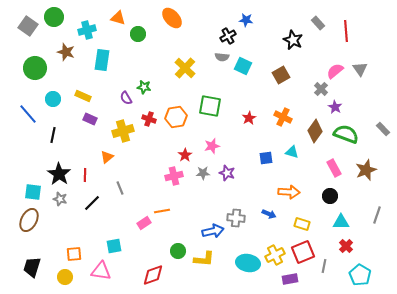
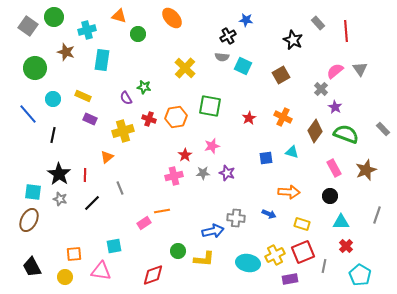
orange triangle at (118, 18): moved 1 px right, 2 px up
black trapezoid at (32, 267): rotated 45 degrees counterclockwise
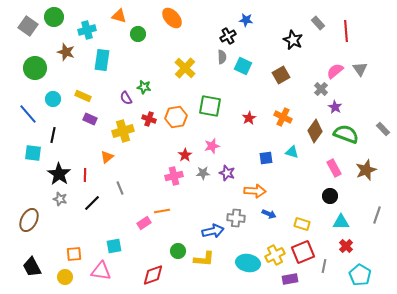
gray semicircle at (222, 57): rotated 96 degrees counterclockwise
cyan square at (33, 192): moved 39 px up
orange arrow at (289, 192): moved 34 px left, 1 px up
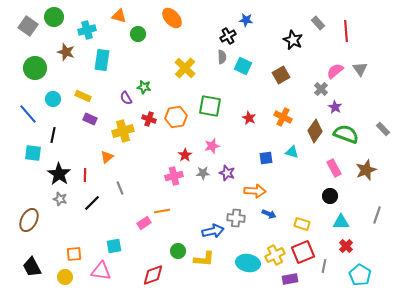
red star at (249, 118): rotated 16 degrees counterclockwise
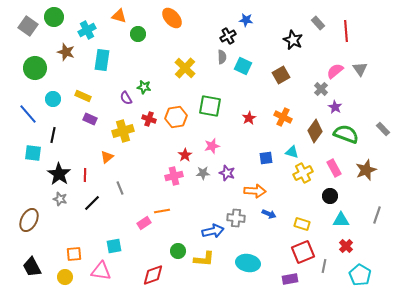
cyan cross at (87, 30): rotated 12 degrees counterclockwise
red star at (249, 118): rotated 16 degrees clockwise
cyan triangle at (341, 222): moved 2 px up
yellow cross at (275, 255): moved 28 px right, 82 px up
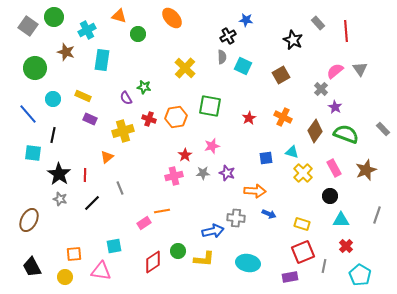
yellow cross at (303, 173): rotated 18 degrees counterclockwise
red diamond at (153, 275): moved 13 px up; rotated 15 degrees counterclockwise
purple rectangle at (290, 279): moved 2 px up
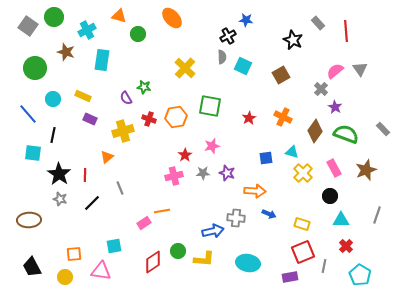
brown ellipse at (29, 220): rotated 60 degrees clockwise
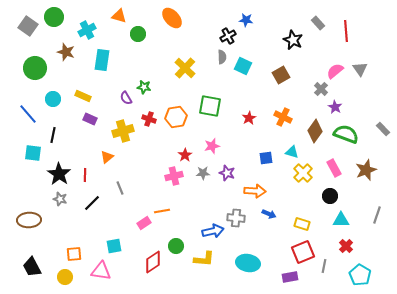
green circle at (178, 251): moved 2 px left, 5 px up
